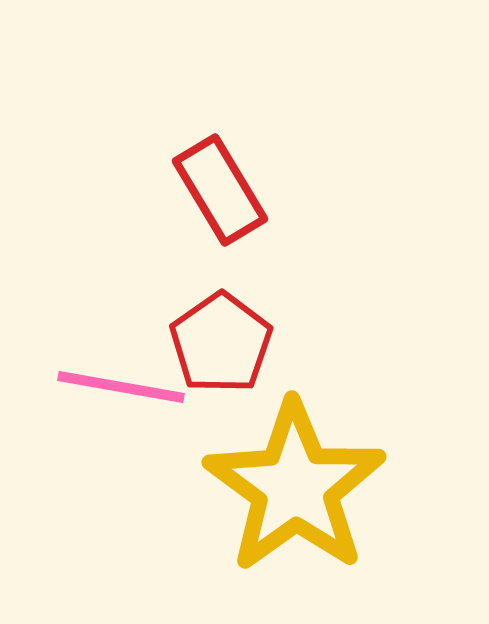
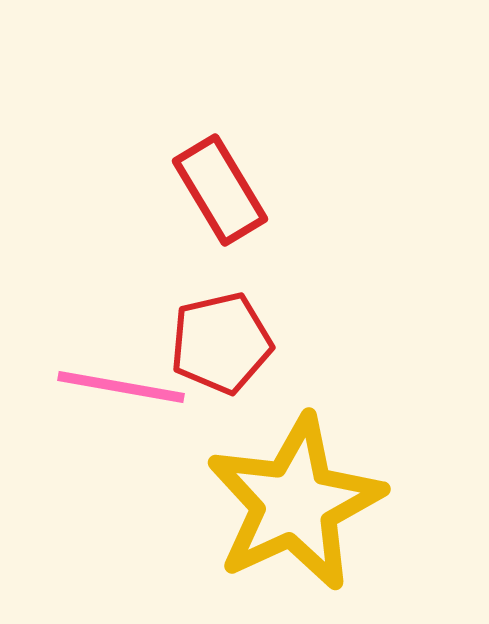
red pentagon: rotated 22 degrees clockwise
yellow star: moved 16 px down; rotated 11 degrees clockwise
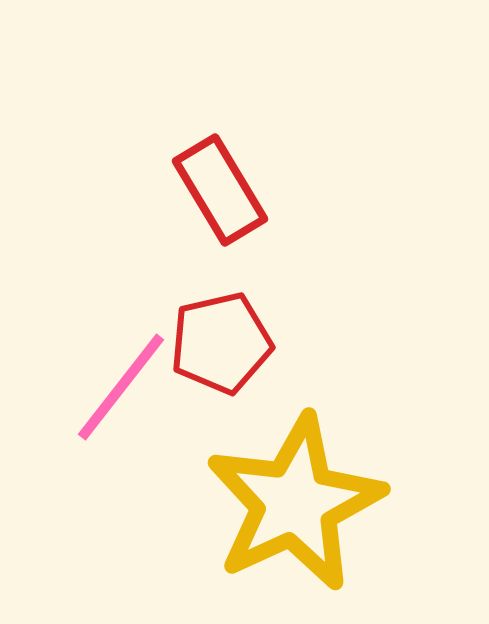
pink line: rotated 62 degrees counterclockwise
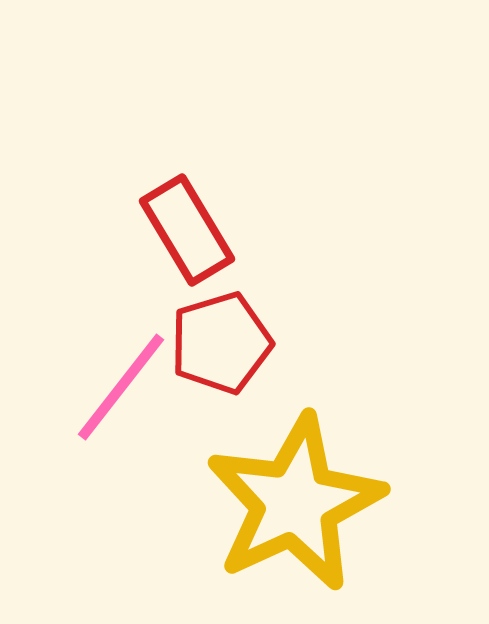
red rectangle: moved 33 px left, 40 px down
red pentagon: rotated 4 degrees counterclockwise
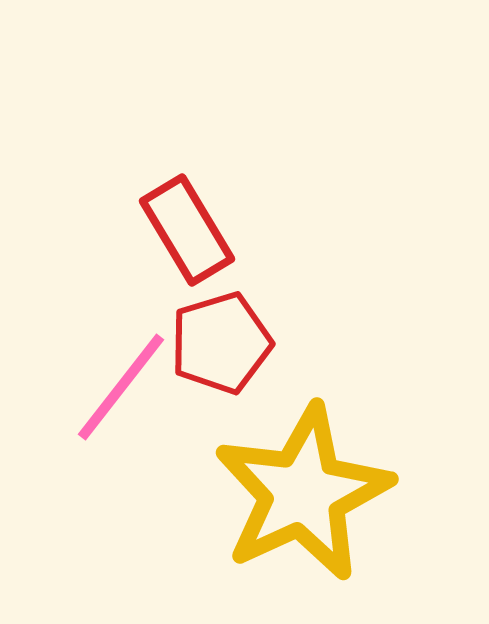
yellow star: moved 8 px right, 10 px up
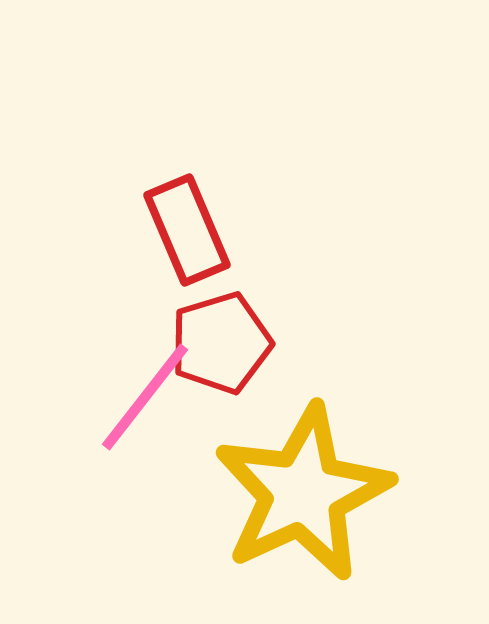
red rectangle: rotated 8 degrees clockwise
pink line: moved 24 px right, 10 px down
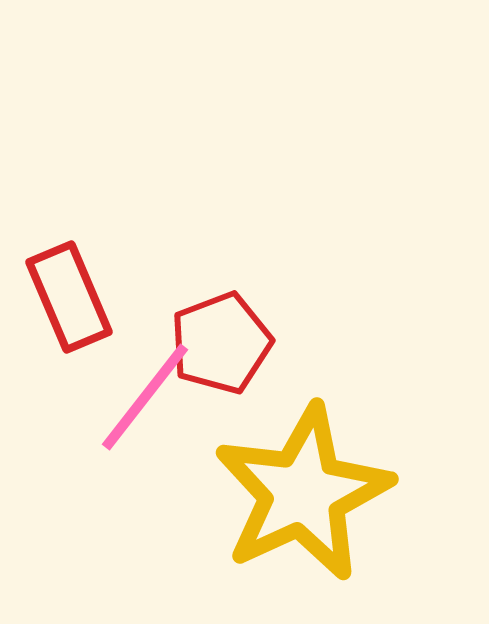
red rectangle: moved 118 px left, 67 px down
red pentagon: rotated 4 degrees counterclockwise
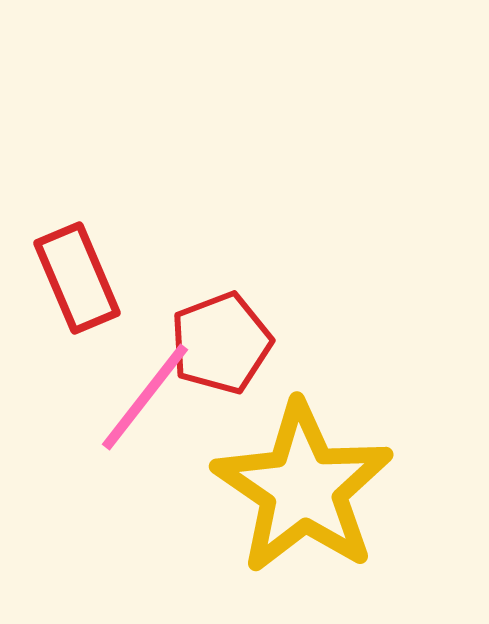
red rectangle: moved 8 px right, 19 px up
yellow star: moved 5 px up; rotated 13 degrees counterclockwise
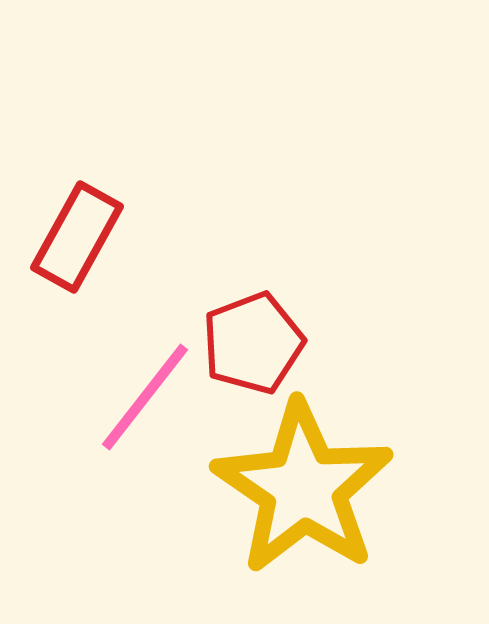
red rectangle: moved 41 px up; rotated 52 degrees clockwise
red pentagon: moved 32 px right
